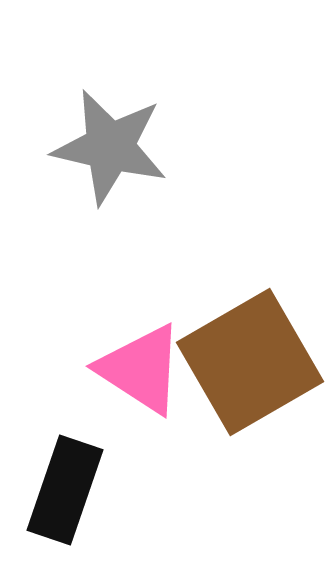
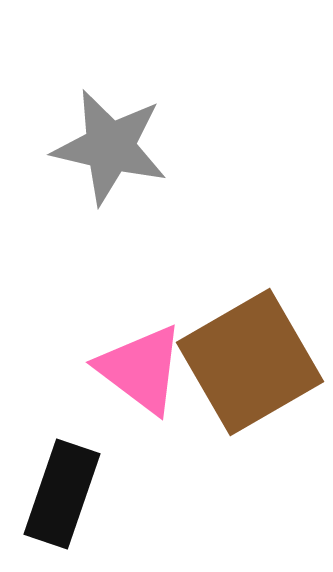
pink triangle: rotated 4 degrees clockwise
black rectangle: moved 3 px left, 4 px down
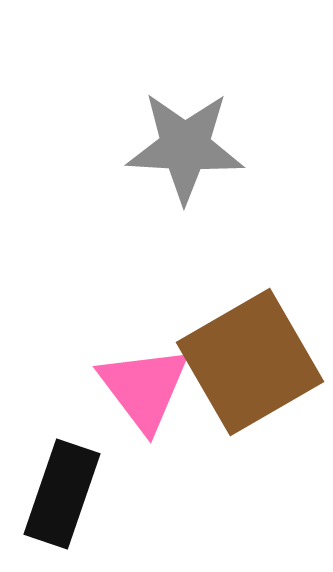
gray star: moved 75 px right; rotated 10 degrees counterclockwise
pink triangle: moved 3 px right, 19 px down; rotated 16 degrees clockwise
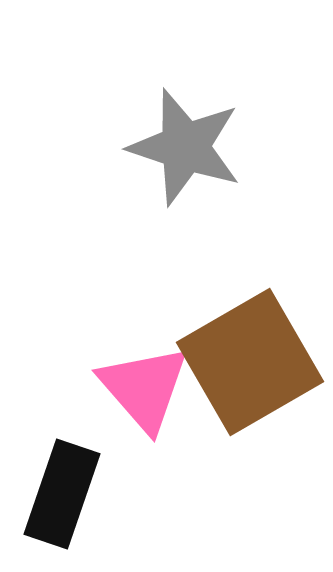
gray star: rotated 15 degrees clockwise
pink triangle: rotated 4 degrees counterclockwise
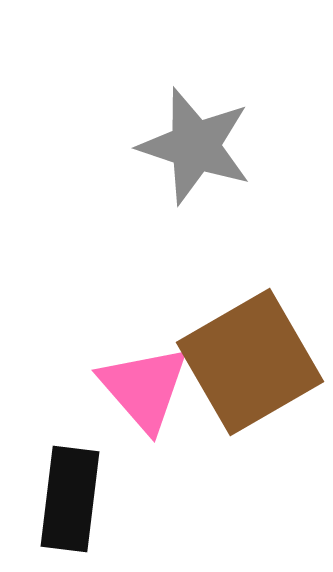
gray star: moved 10 px right, 1 px up
black rectangle: moved 8 px right, 5 px down; rotated 12 degrees counterclockwise
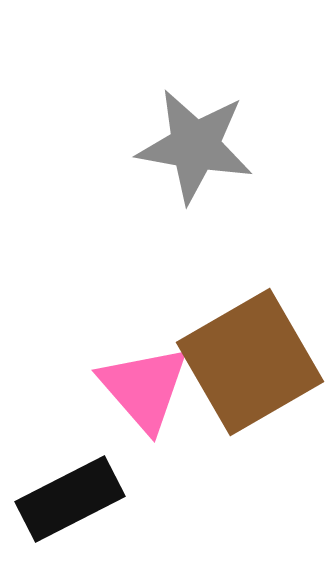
gray star: rotated 8 degrees counterclockwise
black rectangle: rotated 56 degrees clockwise
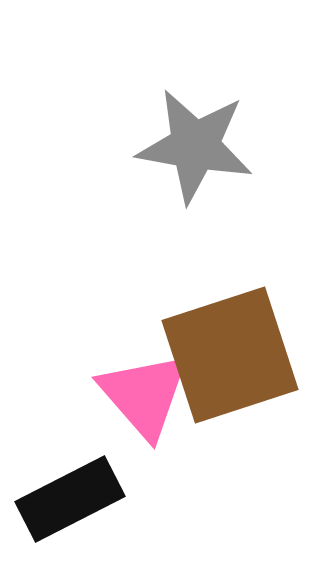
brown square: moved 20 px left, 7 px up; rotated 12 degrees clockwise
pink triangle: moved 7 px down
